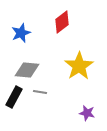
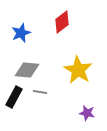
yellow star: moved 1 px left, 4 px down; rotated 8 degrees counterclockwise
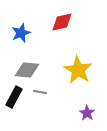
red diamond: rotated 25 degrees clockwise
purple star: rotated 21 degrees clockwise
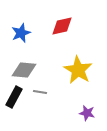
red diamond: moved 4 px down
gray diamond: moved 3 px left
purple star: rotated 21 degrees counterclockwise
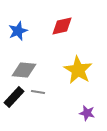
blue star: moved 3 px left, 2 px up
gray line: moved 2 px left
black rectangle: rotated 15 degrees clockwise
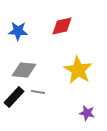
blue star: rotated 24 degrees clockwise
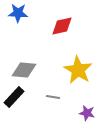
blue star: moved 18 px up
gray line: moved 15 px right, 5 px down
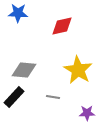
purple star: rotated 14 degrees counterclockwise
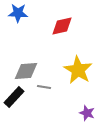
gray diamond: moved 2 px right, 1 px down; rotated 10 degrees counterclockwise
gray line: moved 9 px left, 10 px up
purple star: rotated 21 degrees clockwise
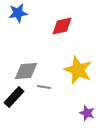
blue star: rotated 12 degrees counterclockwise
yellow star: rotated 8 degrees counterclockwise
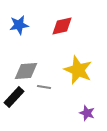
blue star: moved 1 px right, 12 px down
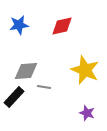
yellow star: moved 7 px right
